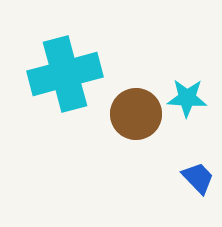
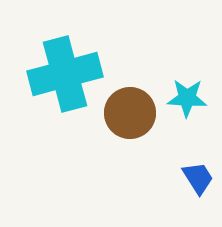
brown circle: moved 6 px left, 1 px up
blue trapezoid: rotated 12 degrees clockwise
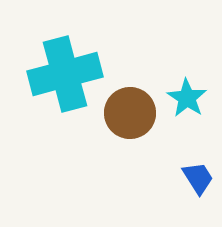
cyan star: rotated 30 degrees clockwise
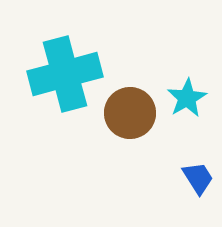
cyan star: rotated 9 degrees clockwise
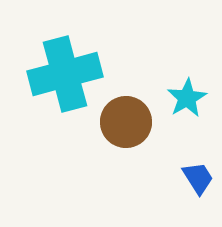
brown circle: moved 4 px left, 9 px down
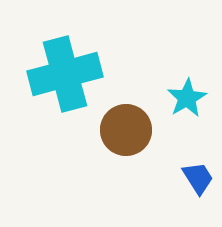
brown circle: moved 8 px down
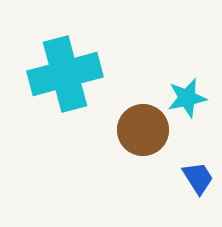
cyan star: rotated 18 degrees clockwise
brown circle: moved 17 px right
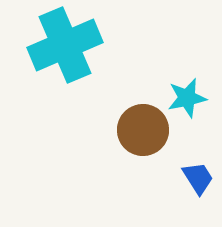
cyan cross: moved 29 px up; rotated 8 degrees counterclockwise
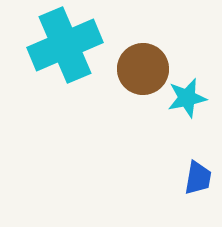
brown circle: moved 61 px up
blue trapezoid: rotated 42 degrees clockwise
